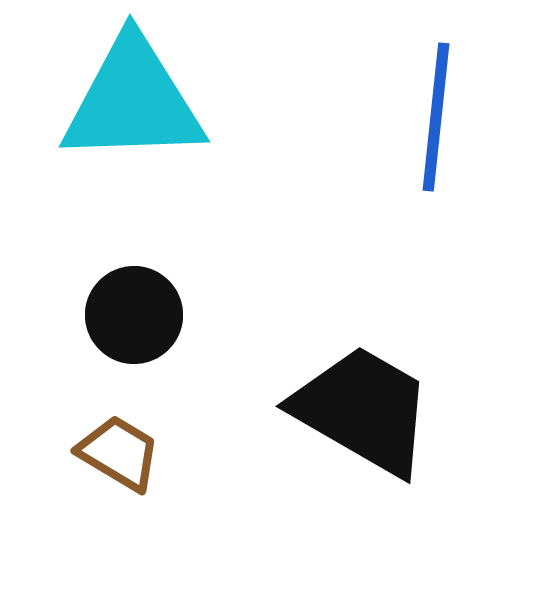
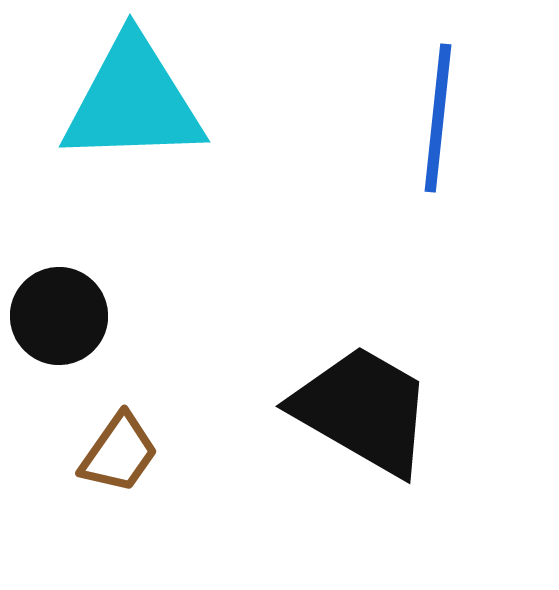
blue line: moved 2 px right, 1 px down
black circle: moved 75 px left, 1 px down
brown trapezoid: rotated 94 degrees clockwise
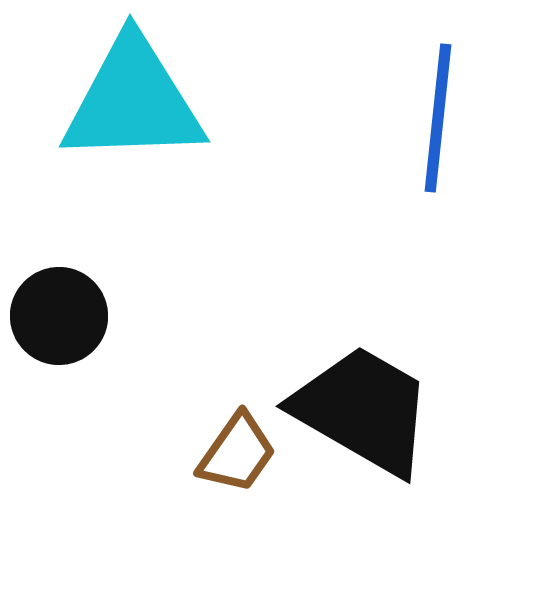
brown trapezoid: moved 118 px right
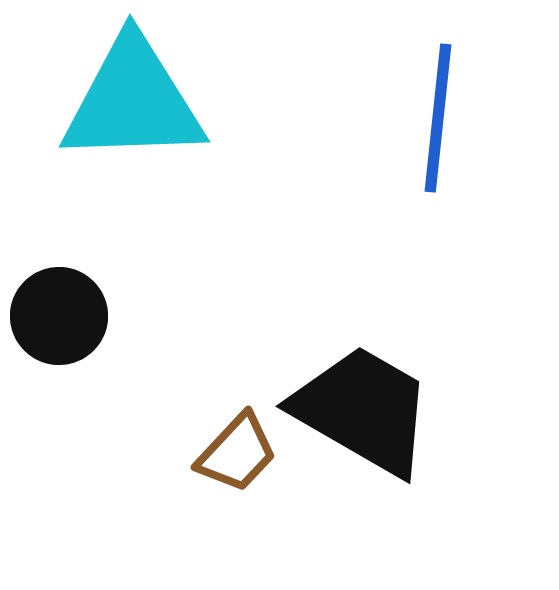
brown trapezoid: rotated 8 degrees clockwise
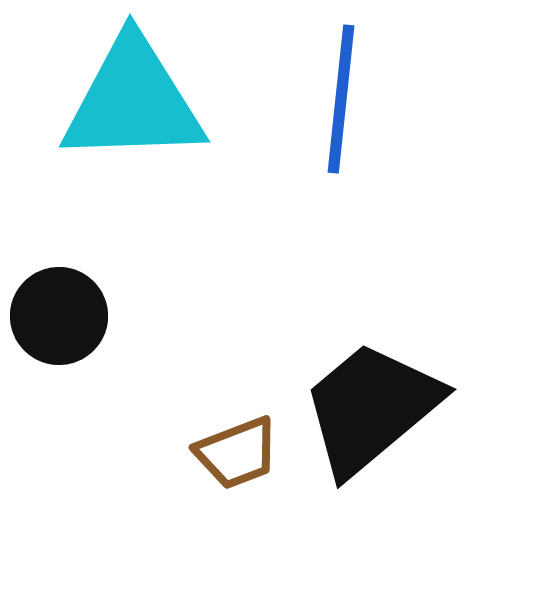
blue line: moved 97 px left, 19 px up
black trapezoid: moved 8 px right, 2 px up; rotated 70 degrees counterclockwise
brown trapezoid: rotated 26 degrees clockwise
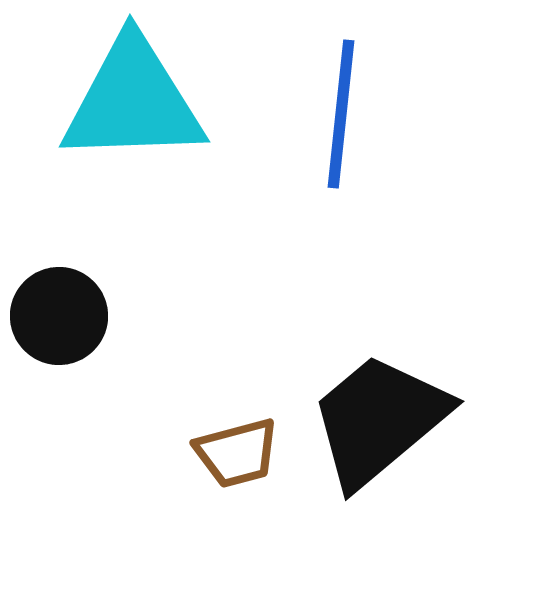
blue line: moved 15 px down
black trapezoid: moved 8 px right, 12 px down
brown trapezoid: rotated 6 degrees clockwise
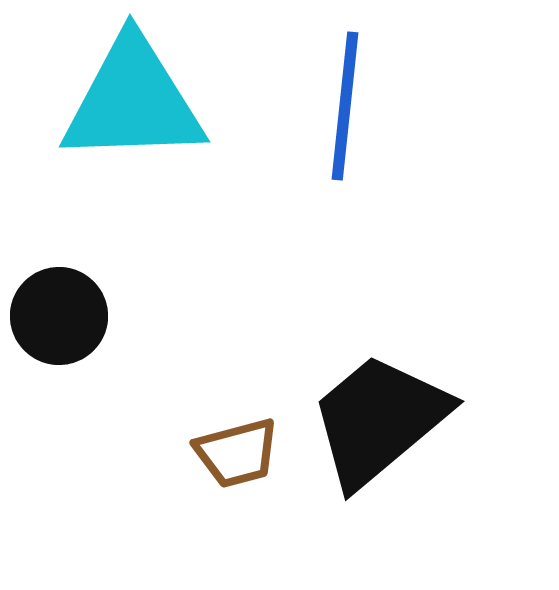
blue line: moved 4 px right, 8 px up
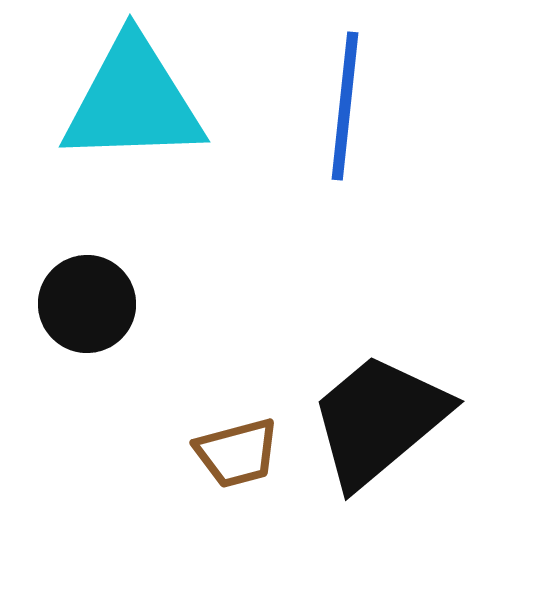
black circle: moved 28 px right, 12 px up
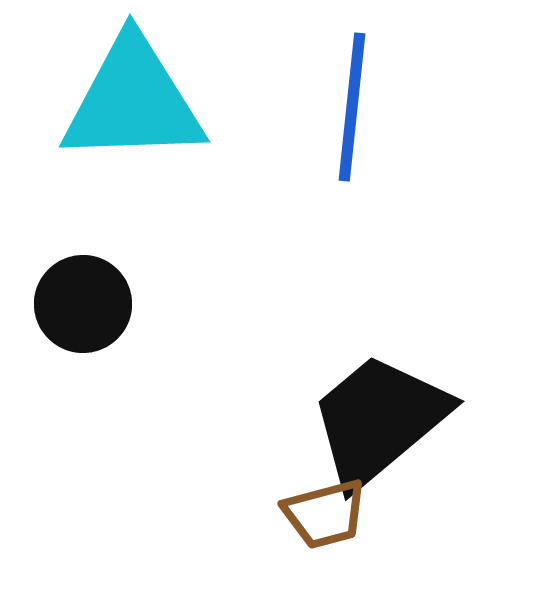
blue line: moved 7 px right, 1 px down
black circle: moved 4 px left
brown trapezoid: moved 88 px right, 61 px down
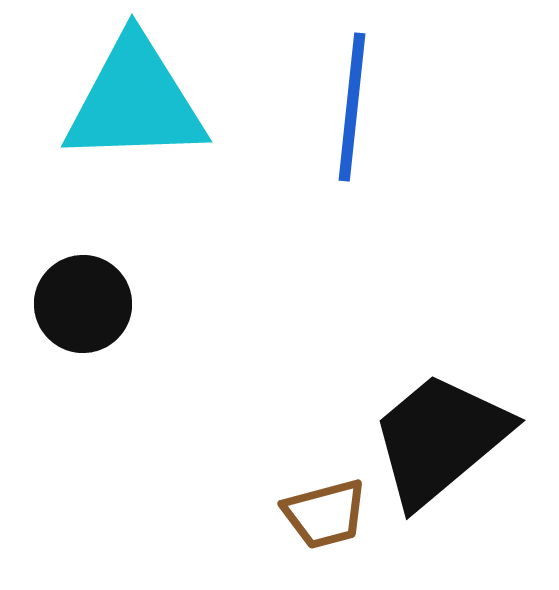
cyan triangle: moved 2 px right
black trapezoid: moved 61 px right, 19 px down
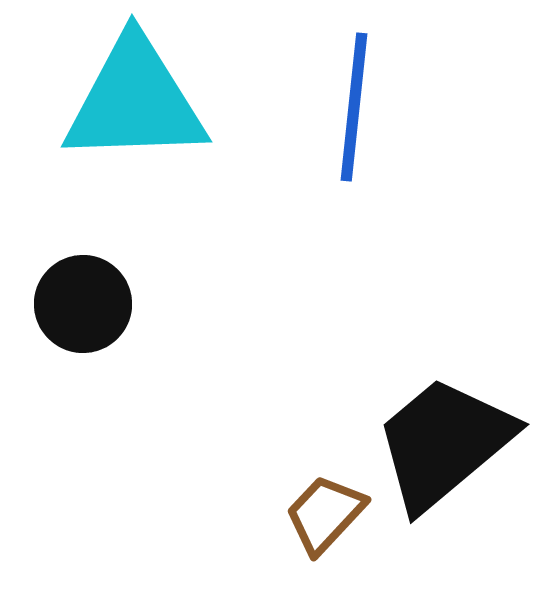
blue line: moved 2 px right
black trapezoid: moved 4 px right, 4 px down
brown trapezoid: rotated 148 degrees clockwise
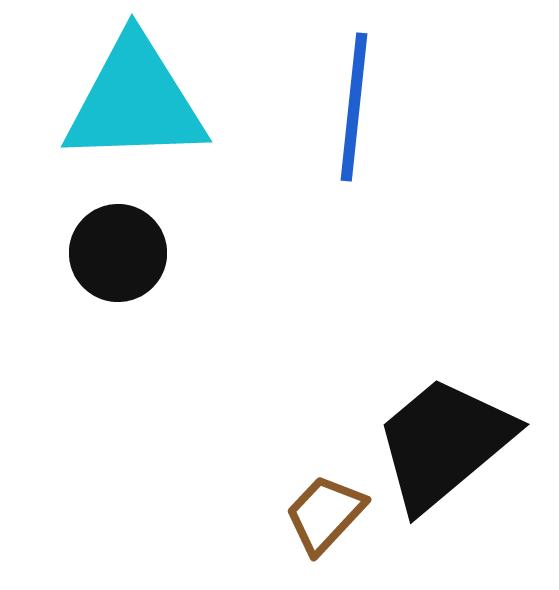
black circle: moved 35 px right, 51 px up
